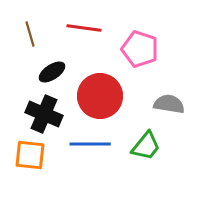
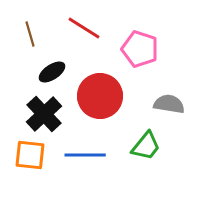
red line: rotated 24 degrees clockwise
black cross: rotated 24 degrees clockwise
blue line: moved 5 px left, 11 px down
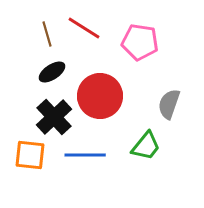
brown line: moved 17 px right
pink pentagon: moved 7 px up; rotated 9 degrees counterclockwise
gray semicircle: rotated 80 degrees counterclockwise
black cross: moved 10 px right, 3 px down
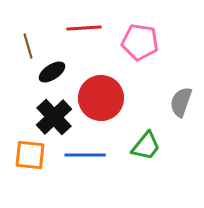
red line: rotated 36 degrees counterclockwise
brown line: moved 19 px left, 12 px down
red circle: moved 1 px right, 2 px down
gray semicircle: moved 12 px right, 2 px up
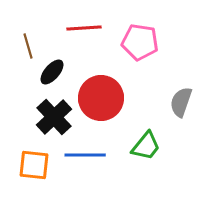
black ellipse: rotated 16 degrees counterclockwise
orange square: moved 4 px right, 10 px down
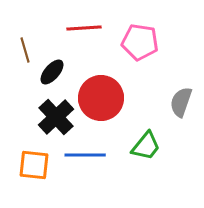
brown line: moved 3 px left, 4 px down
black cross: moved 2 px right
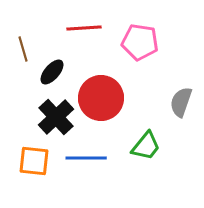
brown line: moved 2 px left, 1 px up
blue line: moved 1 px right, 3 px down
orange square: moved 4 px up
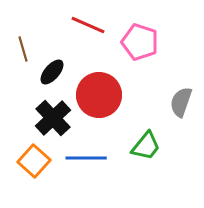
red line: moved 4 px right, 3 px up; rotated 28 degrees clockwise
pink pentagon: rotated 9 degrees clockwise
red circle: moved 2 px left, 3 px up
black cross: moved 3 px left, 1 px down
orange square: rotated 36 degrees clockwise
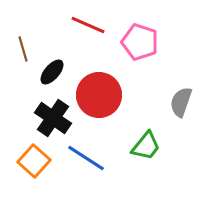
black cross: rotated 12 degrees counterclockwise
blue line: rotated 33 degrees clockwise
